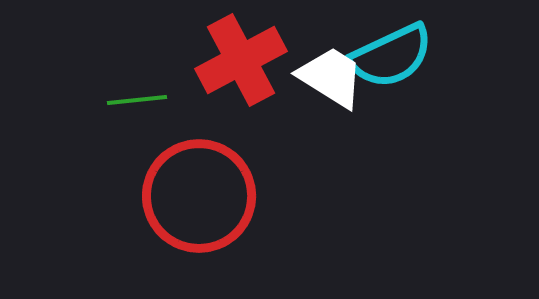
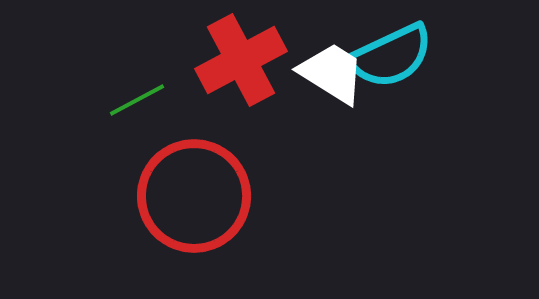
white trapezoid: moved 1 px right, 4 px up
green line: rotated 22 degrees counterclockwise
red circle: moved 5 px left
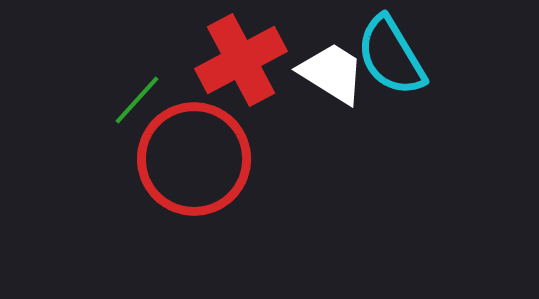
cyan semicircle: rotated 84 degrees clockwise
green line: rotated 20 degrees counterclockwise
red circle: moved 37 px up
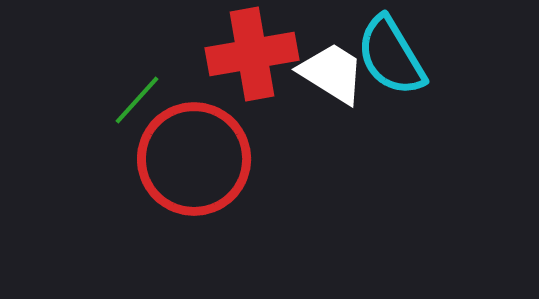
red cross: moved 11 px right, 6 px up; rotated 18 degrees clockwise
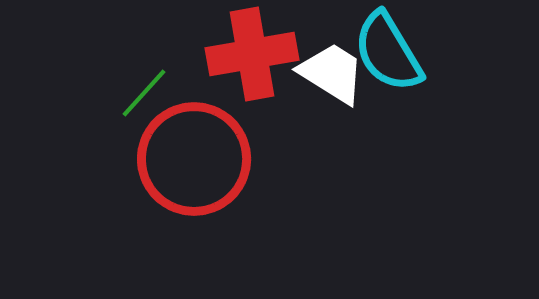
cyan semicircle: moved 3 px left, 4 px up
green line: moved 7 px right, 7 px up
